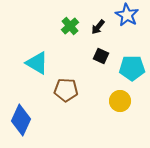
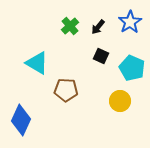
blue star: moved 3 px right, 7 px down; rotated 10 degrees clockwise
cyan pentagon: rotated 25 degrees clockwise
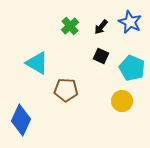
blue star: rotated 15 degrees counterclockwise
black arrow: moved 3 px right
yellow circle: moved 2 px right
